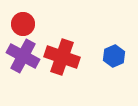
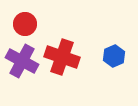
red circle: moved 2 px right
purple cross: moved 1 px left, 5 px down
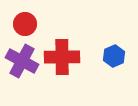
red cross: rotated 20 degrees counterclockwise
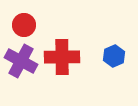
red circle: moved 1 px left, 1 px down
purple cross: moved 1 px left
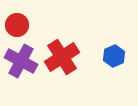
red circle: moved 7 px left
red cross: rotated 32 degrees counterclockwise
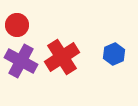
blue hexagon: moved 2 px up
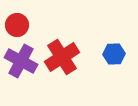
blue hexagon: rotated 20 degrees clockwise
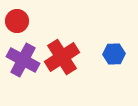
red circle: moved 4 px up
purple cross: moved 2 px right, 1 px up
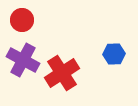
red circle: moved 5 px right, 1 px up
red cross: moved 16 px down
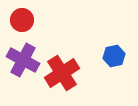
blue hexagon: moved 2 px down; rotated 10 degrees counterclockwise
